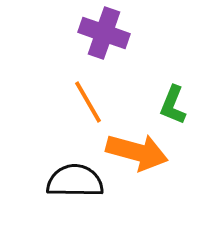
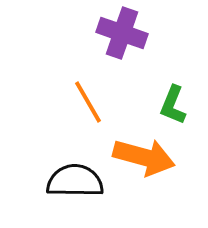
purple cross: moved 18 px right
orange arrow: moved 7 px right, 5 px down
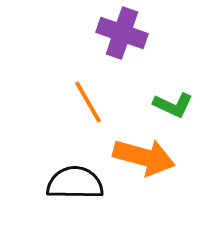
green L-shape: rotated 87 degrees counterclockwise
black semicircle: moved 2 px down
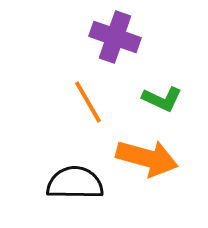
purple cross: moved 7 px left, 4 px down
green L-shape: moved 11 px left, 6 px up
orange arrow: moved 3 px right, 1 px down
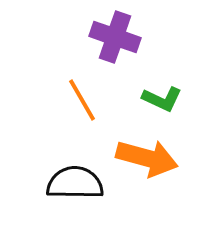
orange line: moved 6 px left, 2 px up
